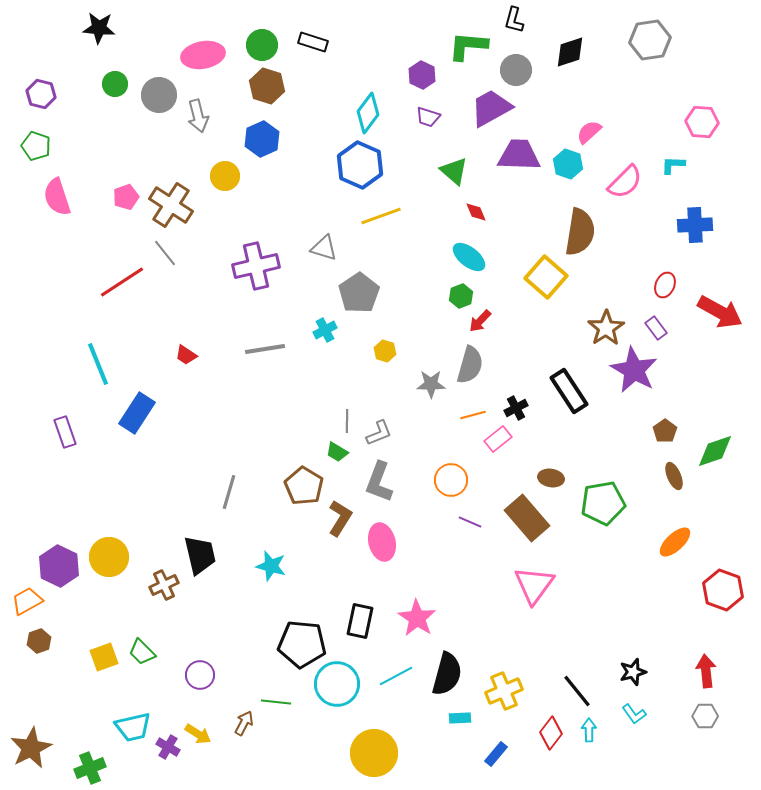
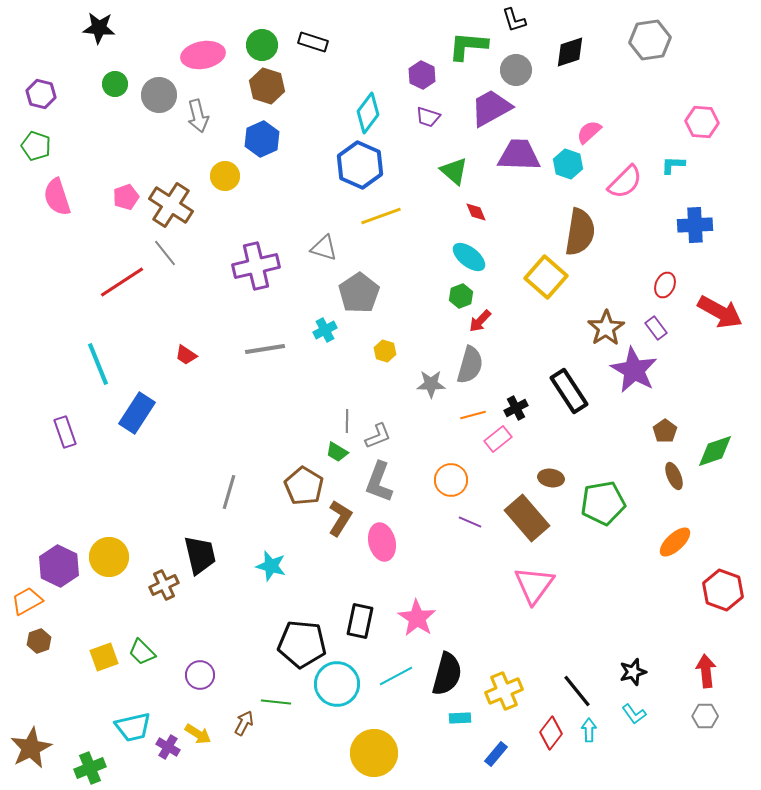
black L-shape at (514, 20): rotated 32 degrees counterclockwise
gray L-shape at (379, 433): moved 1 px left, 3 px down
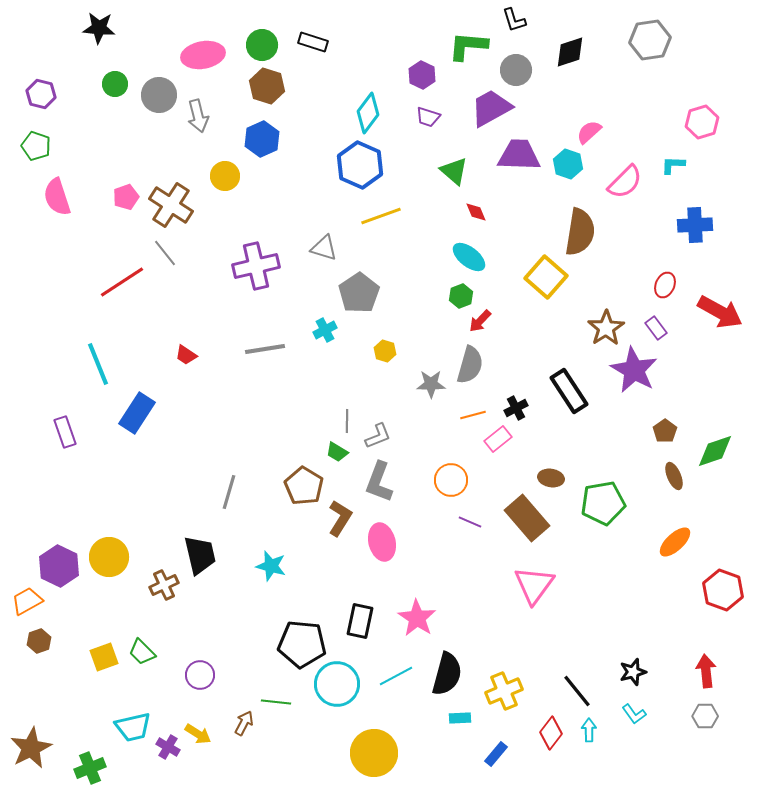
pink hexagon at (702, 122): rotated 20 degrees counterclockwise
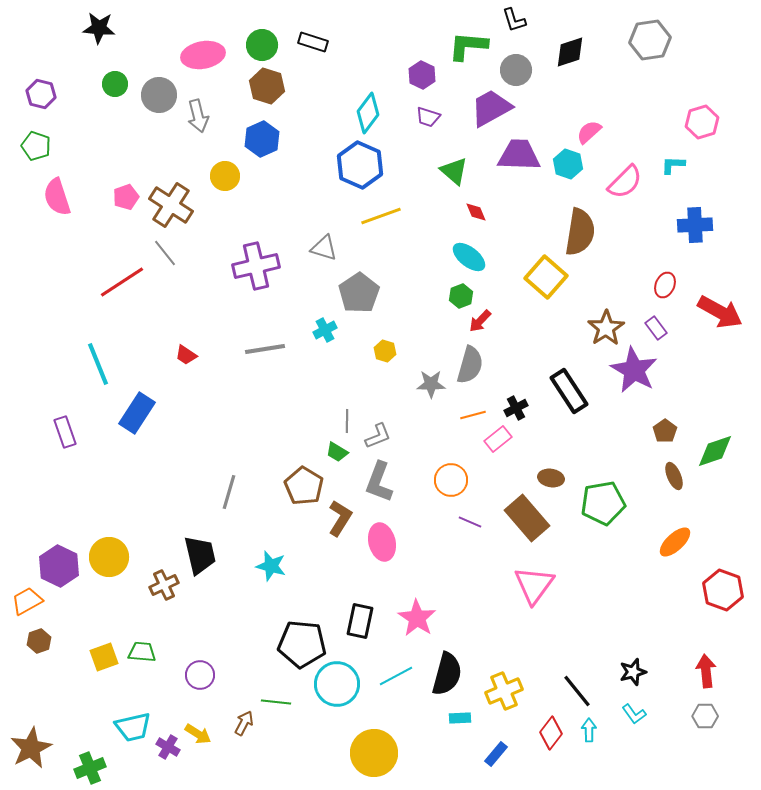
green trapezoid at (142, 652): rotated 140 degrees clockwise
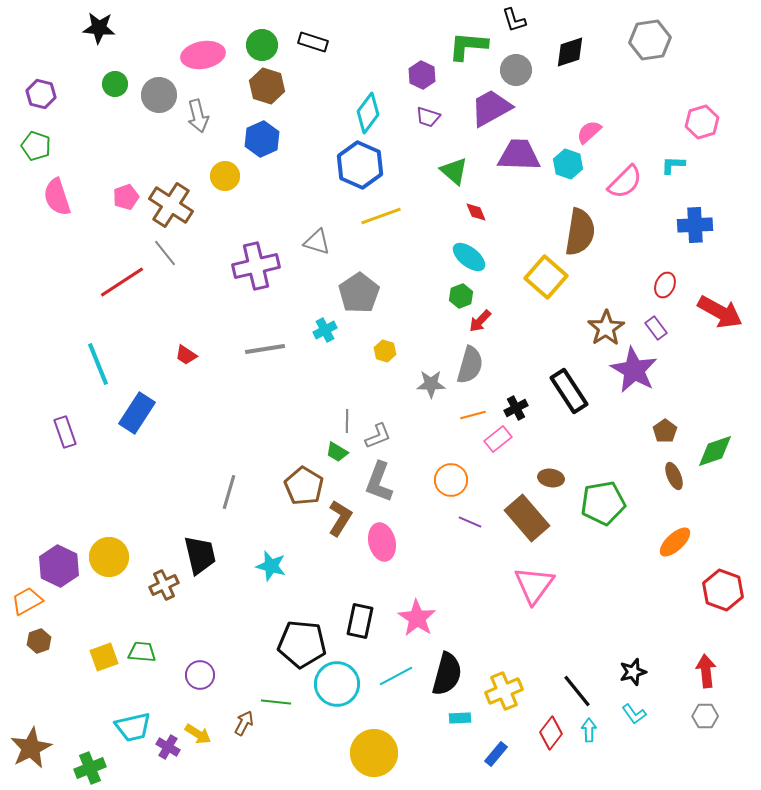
gray triangle at (324, 248): moved 7 px left, 6 px up
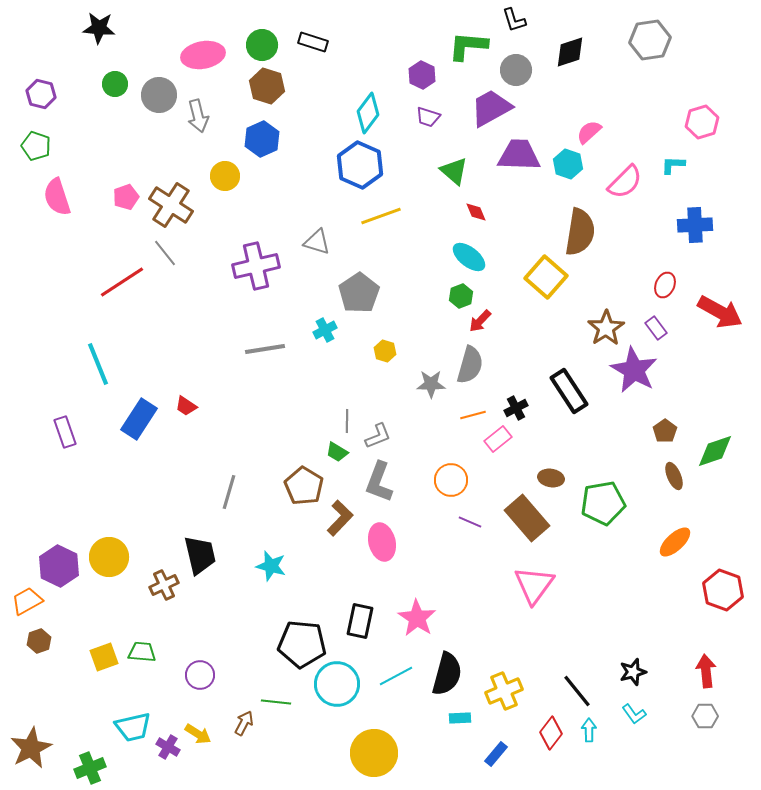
red trapezoid at (186, 355): moved 51 px down
blue rectangle at (137, 413): moved 2 px right, 6 px down
brown L-shape at (340, 518): rotated 12 degrees clockwise
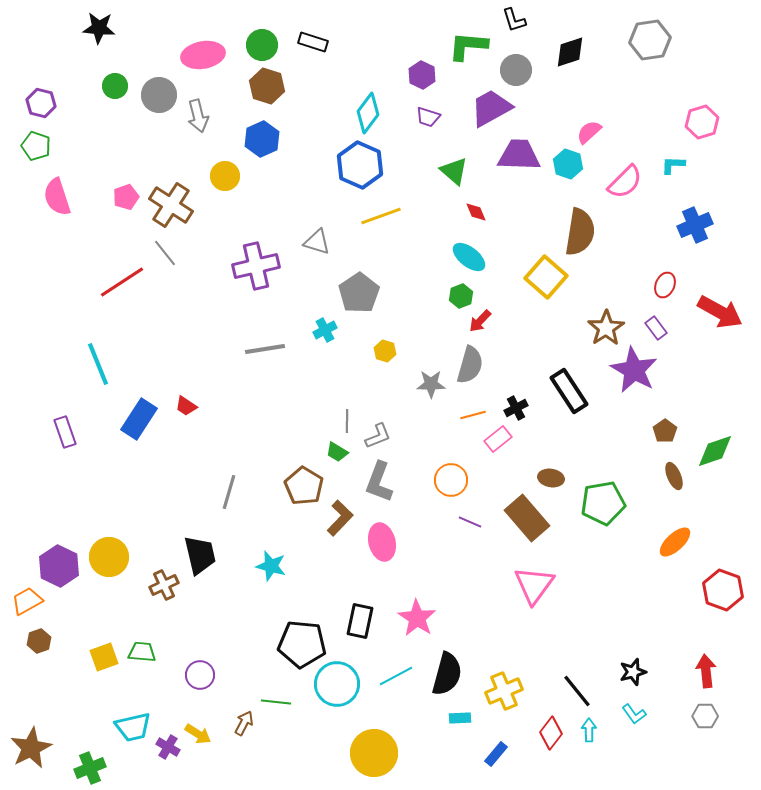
green circle at (115, 84): moved 2 px down
purple hexagon at (41, 94): moved 9 px down
blue cross at (695, 225): rotated 20 degrees counterclockwise
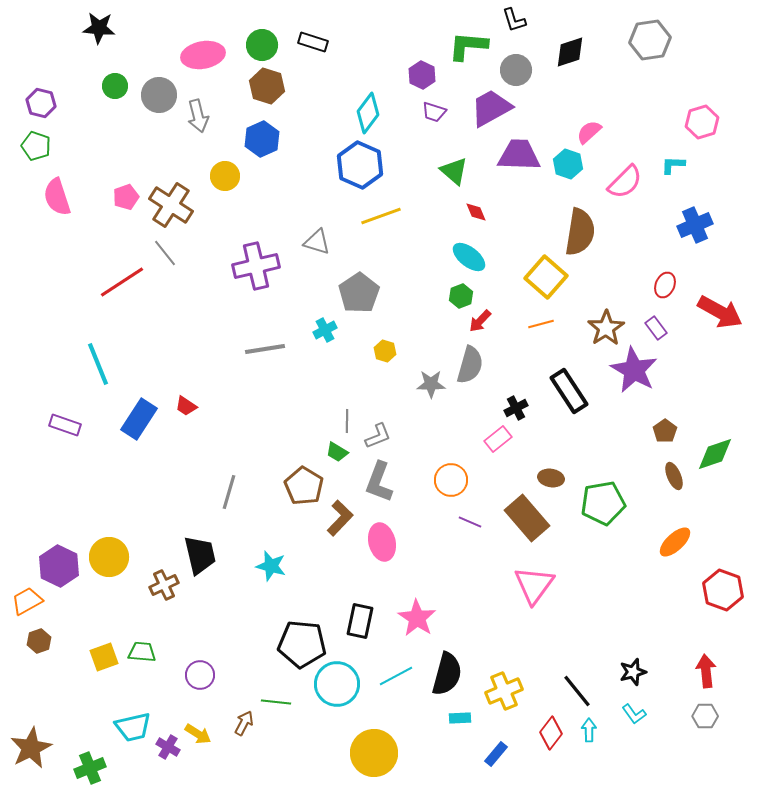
purple trapezoid at (428, 117): moved 6 px right, 5 px up
orange line at (473, 415): moved 68 px right, 91 px up
purple rectangle at (65, 432): moved 7 px up; rotated 52 degrees counterclockwise
green diamond at (715, 451): moved 3 px down
